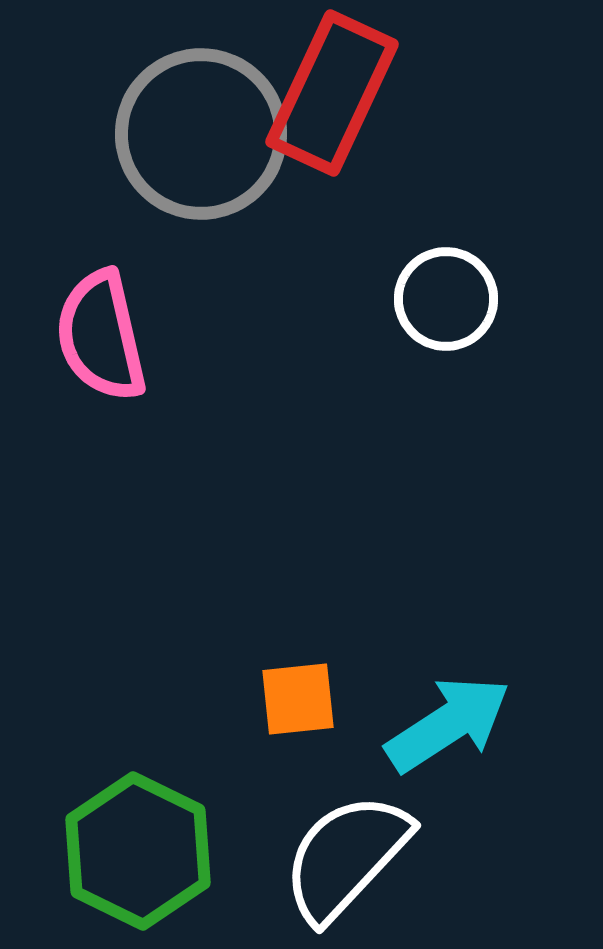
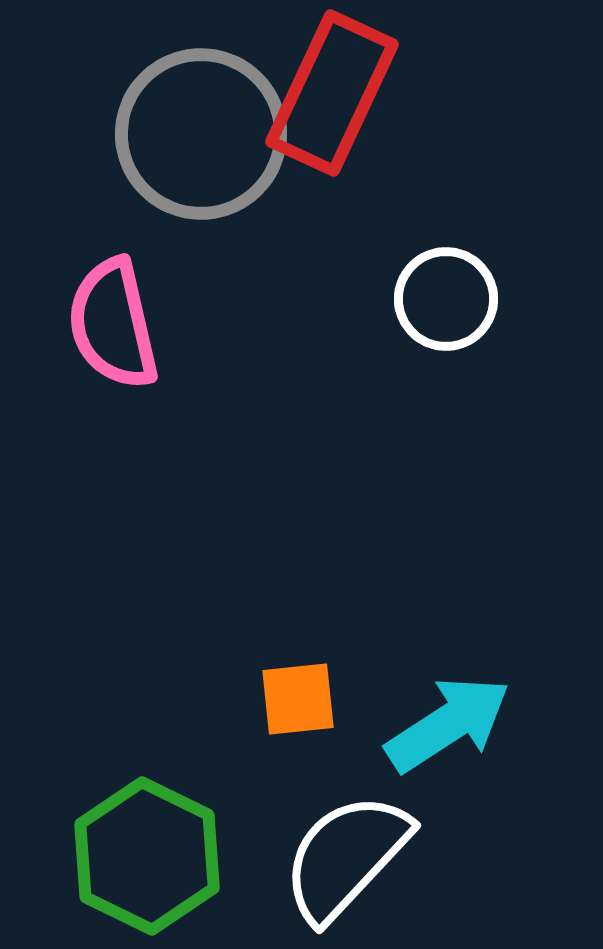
pink semicircle: moved 12 px right, 12 px up
green hexagon: moved 9 px right, 5 px down
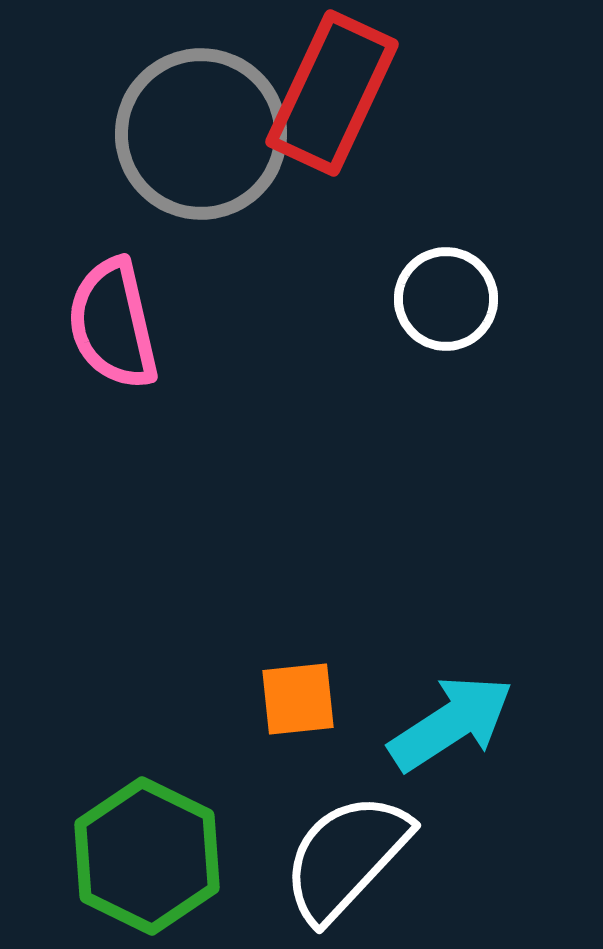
cyan arrow: moved 3 px right, 1 px up
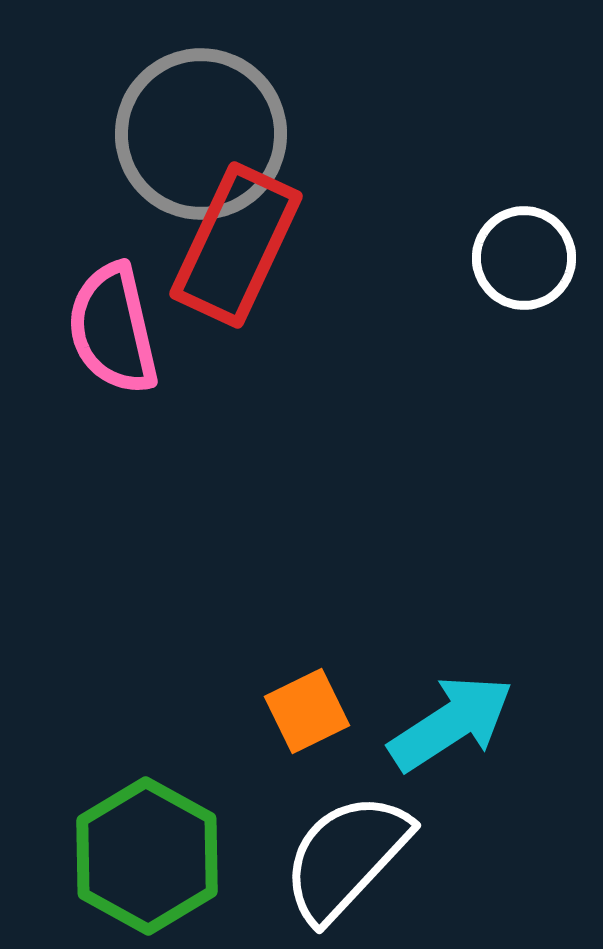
red rectangle: moved 96 px left, 152 px down
white circle: moved 78 px right, 41 px up
pink semicircle: moved 5 px down
orange square: moved 9 px right, 12 px down; rotated 20 degrees counterclockwise
green hexagon: rotated 3 degrees clockwise
